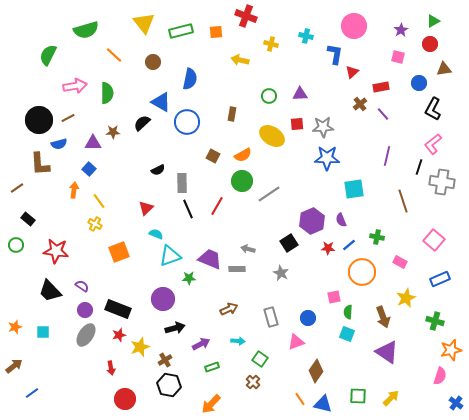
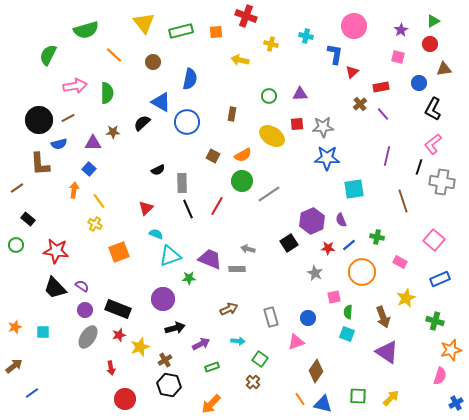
gray star at (281, 273): moved 34 px right
black trapezoid at (50, 291): moved 5 px right, 3 px up
gray ellipse at (86, 335): moved 2 px right, 2 px down
blue cross at (456, 403): rotated 24 degrees clockwise
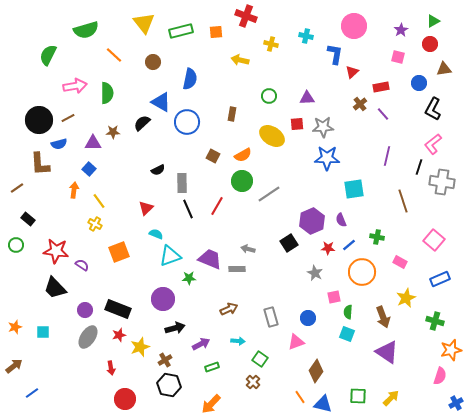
purple triangle at (300, 94): moved 7 px right, 4 px down
purple semicircle at (82, 286): moved 21 px up
orange line at (300, 399): moved 2 px up
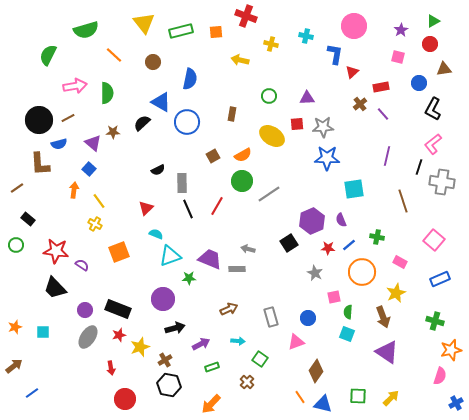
purple triangle at (93, 143): rotated 42 degrees clockwise
brown square at (213, 156): rotated 32 degrees clockwise
yellow star at (406, 298): moved 10 px left, 5 px up
brown cross at (253, 382): moved 6 px left
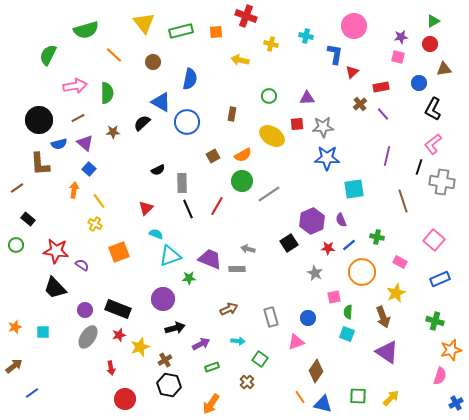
purple star at (401, 30): moved 7 px down; rotated 24 degrees clockwise
brown line at (68, 118): moved 10 px right
purple triangle at (93, 143): moved 8 px left
orange arrow at (211, 404): rotated 10 degrees counterclockwise
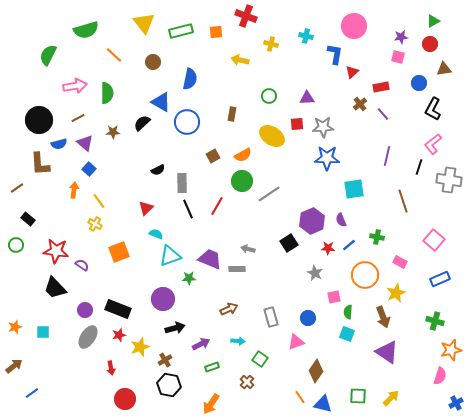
gray cross at (442, 182): moved 7 px right, 2 px up
orange circle at (362, 272): moved 3 px right, 3 px down
